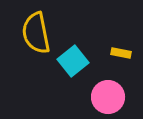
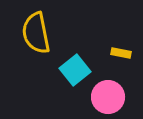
cyan square: moved 2 px right, 9 px down
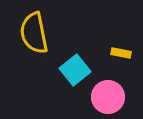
yellow semicircle: moved 2 px left
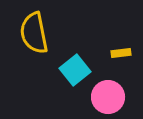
yellow rectangle: rotated 18 degrees counterclockwise
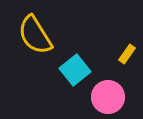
yellow semicircle: moved 1 px right, 2 px down; rotated 21 degrees counterclockwise
yellow rectangle: moved 6 px right, 1 px down; rotated 48 degrees counterclockwise
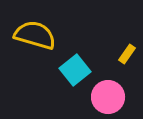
yellow semicircle: rotated 138 degrees clockwise
